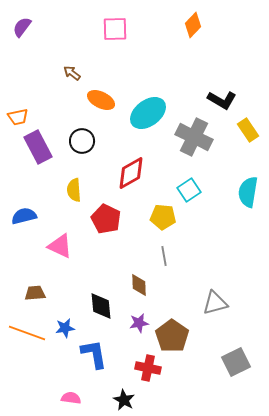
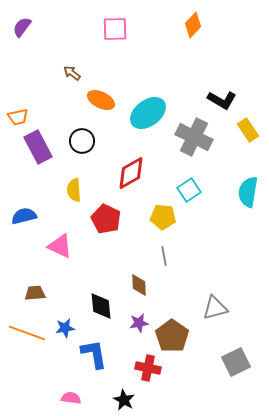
gray triangle: moved 5 px down
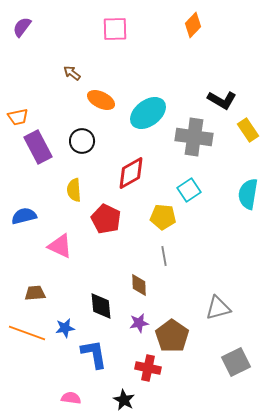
gray cross: rotated 18 degrees counterclockwise
cyan semicircle: moved 2 px down
gray triangle: moved 3 px right
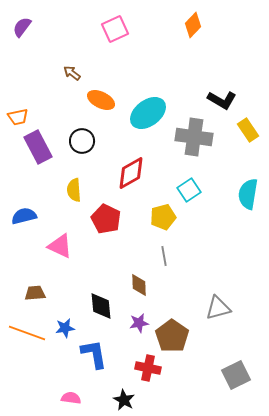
pink square: rotated 24 degrees counterclockwise
yellow pentagon: rotated 20 degrees counterclockwise
gray square: moved 13 px down
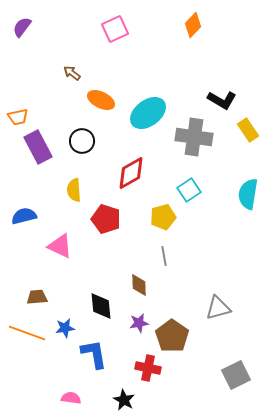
red pentagon: rotated 8 degrees counterclockwise
brown trapezoid: moved 2 px right, 4 px down
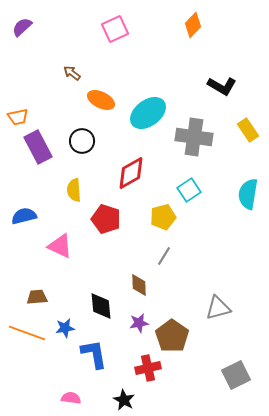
purple semicircle: rotated 10 degrees clockwise
black L-shape: moved 14 px up
gray line: rotated 42 degrees clockwise
red cross: rotated 25 degrees counterclockwise
